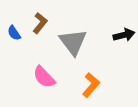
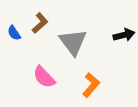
brown L-shape: rotated 10 degrees clockwise
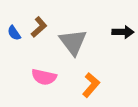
brown L-shape: moved 1 px left, 4 px down
black arrow: moved 1 px left, 3 px up; rotated 15 degrees clockwise
pink semicircle: rotated 35 degrees counterclockwise
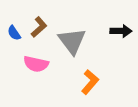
black arrow: moved 2 px left, 1 px up
gray triangle: moved 1 px left, 1 px up
pink semicircle: moved 8 px left, 13 px up
orange L-shape: moved 1 px left, 3 px up
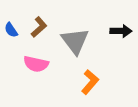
blue semicircle: moved 3 px left, 3 px up
gray triangle: moved 3 px right
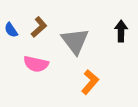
black arrow: rotated 90 degrees counterclockwise
